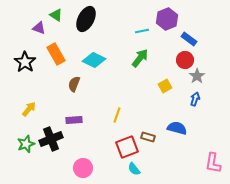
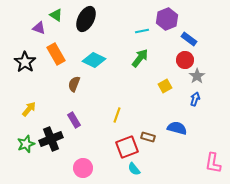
purple rectangle: rotated 63 degrees clockwise
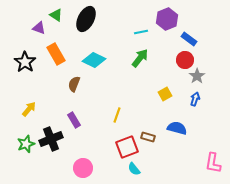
cyan line: moved 1 px left, 1 px down
yellow square: moved 8 px down
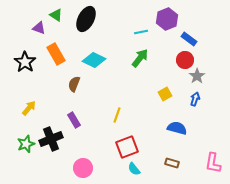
yellow arrow: moved 1 px up
brown rectangle: moved 24 px right, 26 px down
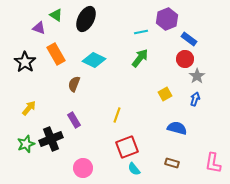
red circle: moved 1 px up
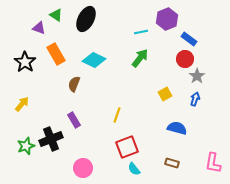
yellow arrow: moved 7 px left, 4 px up
green star: moved 2 px down
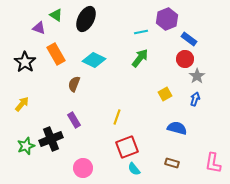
yellow line: moved 2 px down
